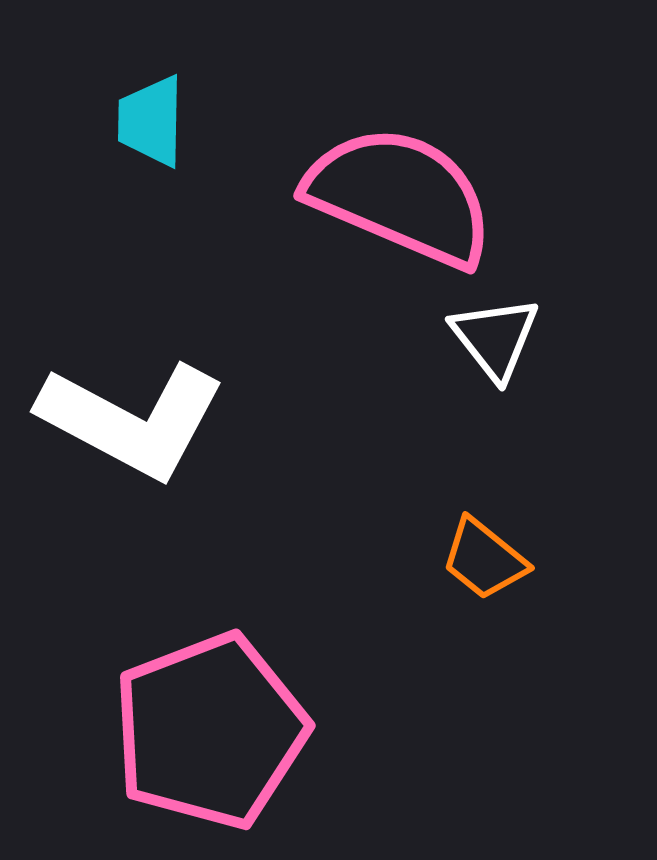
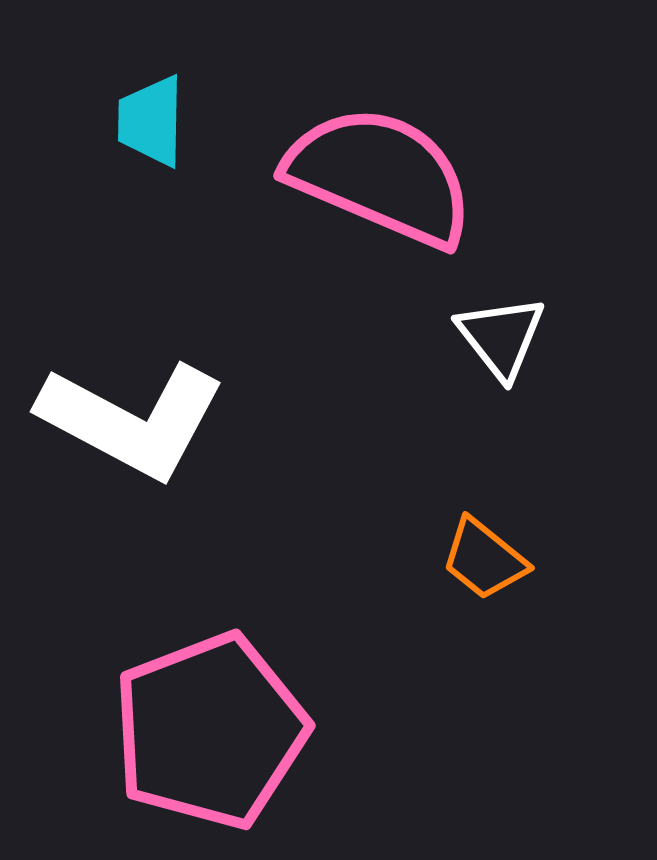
pink semicircle: moved 20 px left, 20 px up
white triangle: moved 6 px right, 1 px up
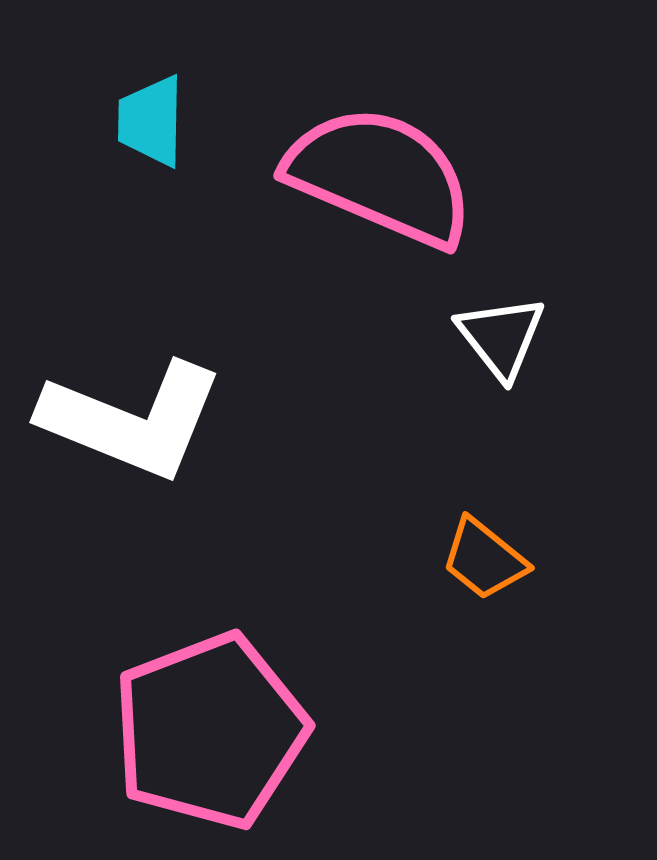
white L-shape: rotated 6 degrees counterclockwise
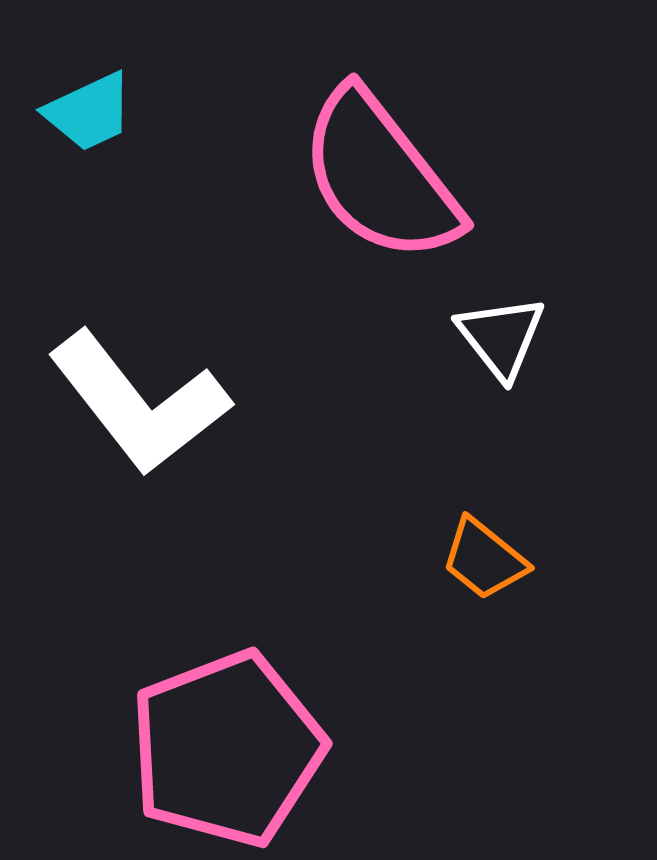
cyan trapezoid: moved 62 px left, 9 px up; rotated 116 degrees counterclockwise
pink semicircle: rotated 151 degrees counterclockwise
white L-shape: moved 7 px right, 17 px up; rotated 30 degrees clockwise
pink pentagon: moved 17 px right, 18 px down
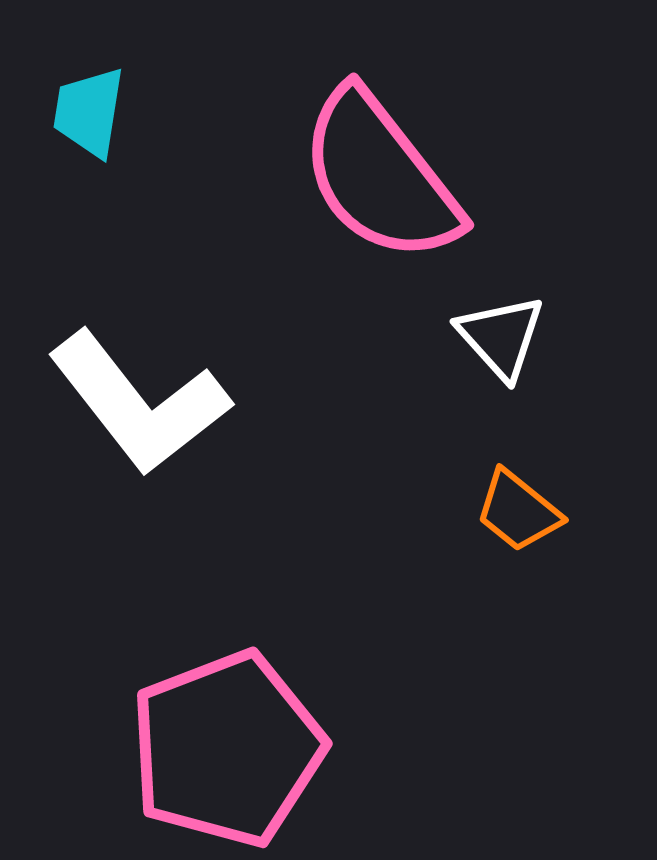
cyan trapezoid: rotated 124 degrees clockwise
white triangle: rotated 4 degrees counterclockwise
orange trapezoid: moved 34 px right, 48 px up
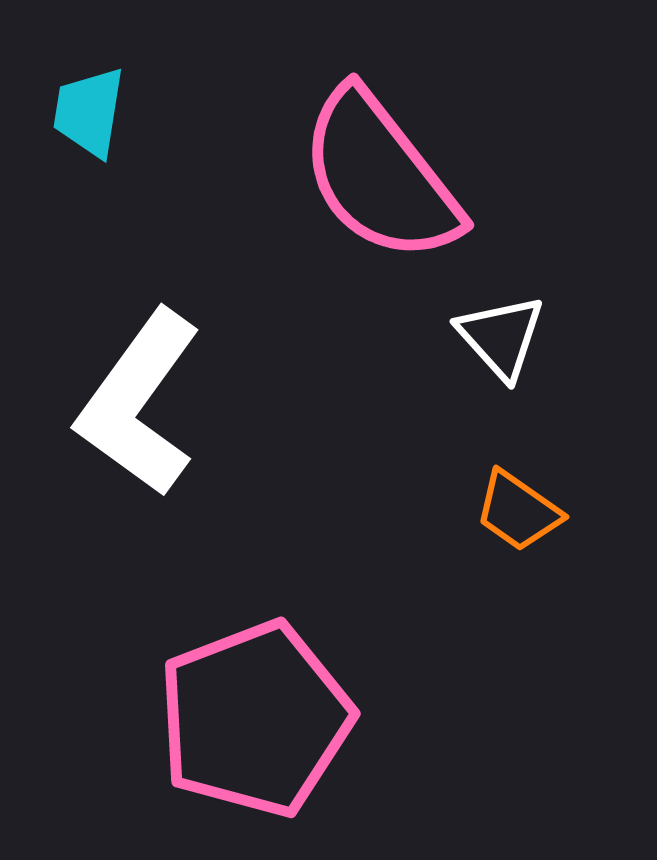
white L-shape: rotated 74 degrees clockwise
orange trapezoid: rotated 4 degrees counterclockwise
pink pentagon: moved 28 px right, 30 px up
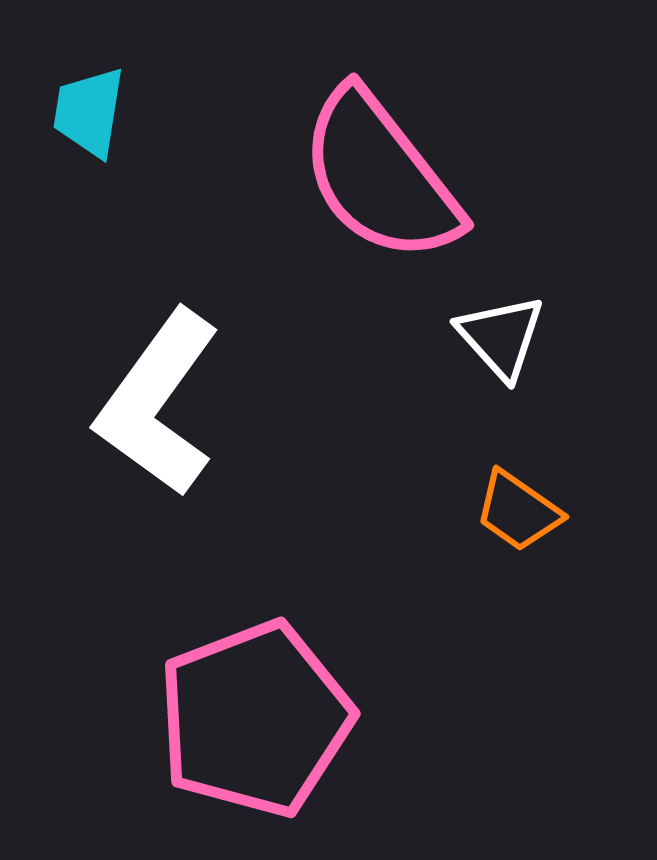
white L-shape: moved 19 px right
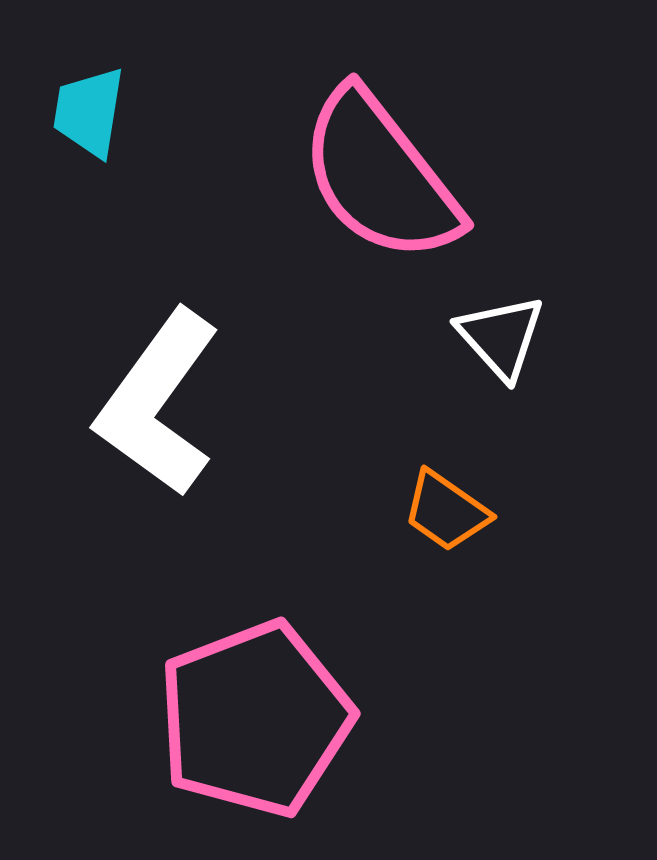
orange trapezoid: moved 72 px left
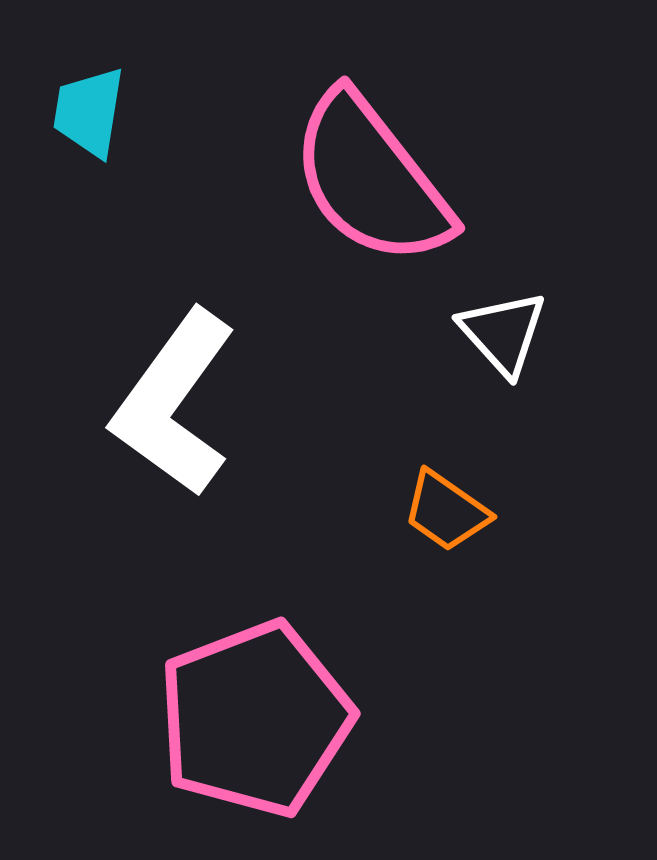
pink semicircle: moved 9 px left, 3 px down
white triangle: moved 2 px right, 4 px up
white L-shape: moved 16 px right
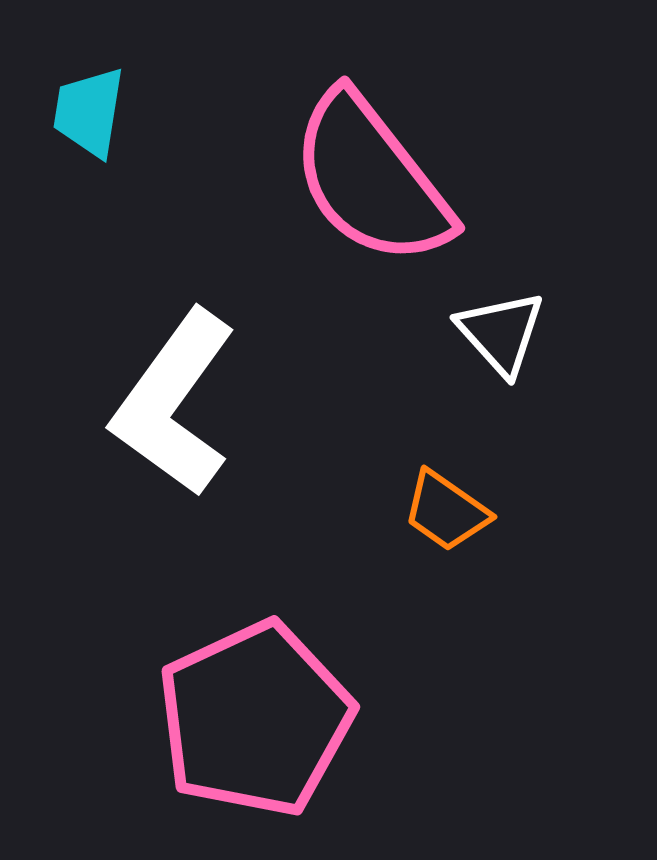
white triangle: moved 2 px left
pink pentagon: rotated 4 degrees counterclockwise
